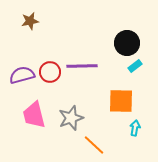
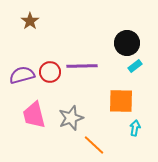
brown star: rotated 24 degrees counterclockwise
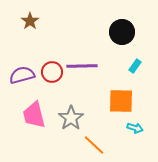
black circle: moved 5 px left, 11 px up
cyan rectangle: rotated 16 degrees counterclockwise
red circle: moved 2 px right
gray star: rotated 15 degrees counterclockwise
cyan arrow: rotated 98 degrees clockwise
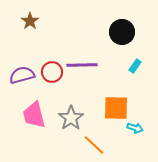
purple line: moved 1 px up
orange square: moved 5 px left, 7 px down
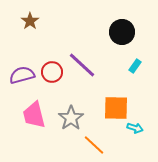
purple line: rotated 44 degrees clockwise
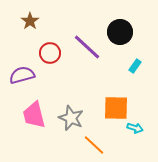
black circle: moved 2 px left
purple line: moved 5 px right, 18 px up
red circle: moved 2 px left, 19 px up
gray star: rotated 15 degrees counterclockwise
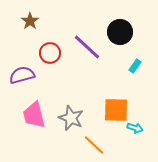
orange square: moved 2 px down
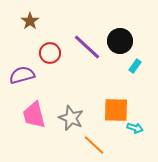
black circle: moved 9 px down
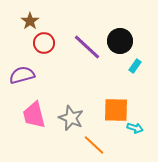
red circle: moved 6 px left, 10 px up
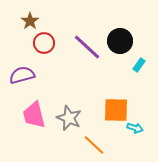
cyan rectangle: moved 4 px right, 1 px up
gray star: moved 2 px left
